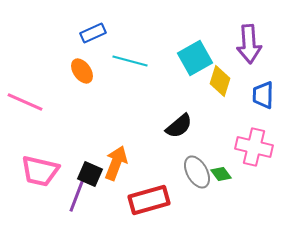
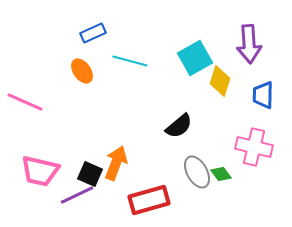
purple line: rotated 44 degrees clockwise
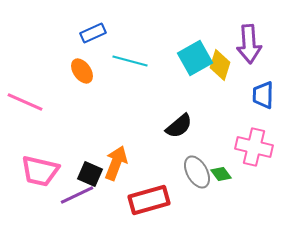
yellow diamond: moved 16 px up
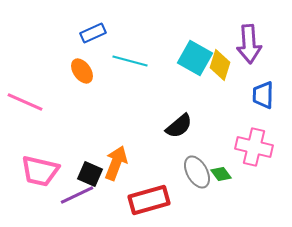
cyan square: rotated 32 degrees counterclockwise
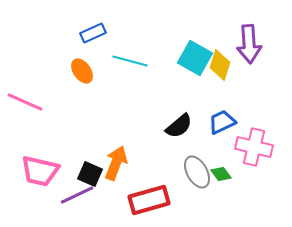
blue trapezoid: moved 41 px left, 27 px down; rotated 64 degrees clockwise
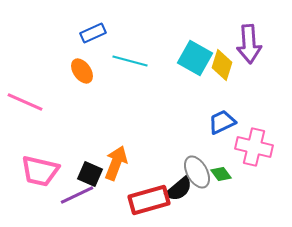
yellow diamond: moved 2 px right
black semicircle: moved 63 px down
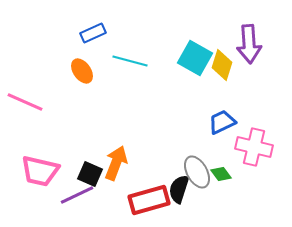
black semicircle: rotated 148 degrees clockwise
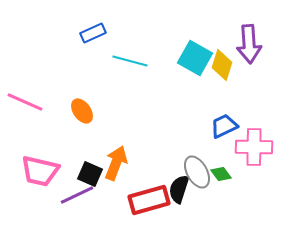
orange ellipse: moved 40 px down
blue trapezoid: moved 2 px right, 4 px down
pink cross: rotated 12 degrees counterclockwise
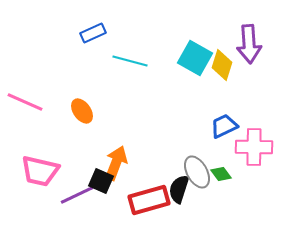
black square: moved 11 px right, 7 px down
